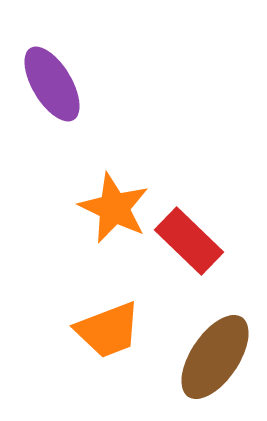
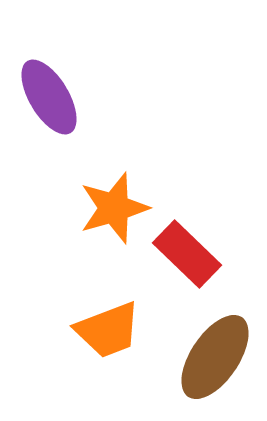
purple ellipse: moved 3 px left, 13 px down
orange star: rotated 30 degrees clockwise
red rectangle: moved 2 px left, 13 px down
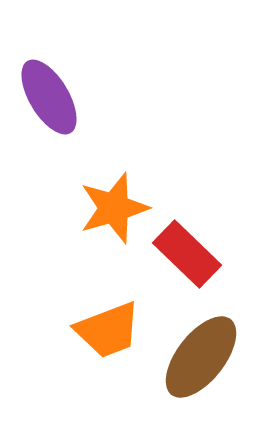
brown ellipse: moved 14 px left; rotated 4 degrees clockwise
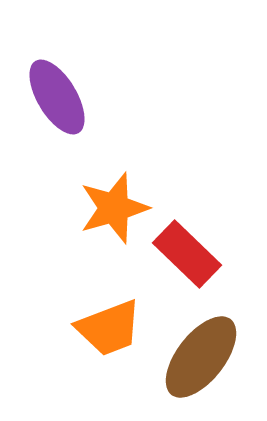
purple ellipse: moved 8 px right
orange trapezoid: moved 1 px right, 2 px up
